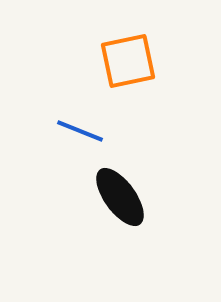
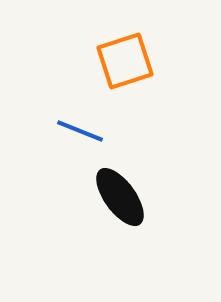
orange square: moved 3 px left; rotated 6 degrees counterclockwise
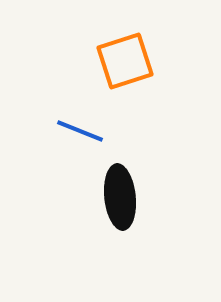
black ellipse: rotated 30 degrees clockwise
